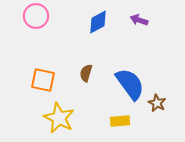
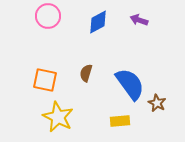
pink circle: moved 12 px right
orange square: moved 2 px right
yellow star: moved 1 px left, 1 px up
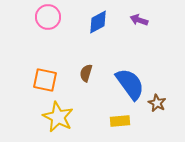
pink circle: moved 1 px down
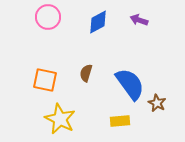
yellow star: moved 2 px right, 2 px down
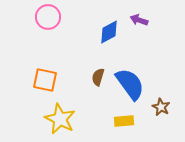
blue diamond: moved 11 px right, 10 px down
brown semicircle: moved 12 px right, 4 px down
brown star: moved 4 px right, 4 px down
yellow rectangle: moved 4 px right
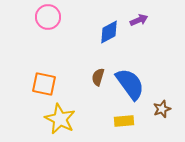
purple arrow: rotated 138 degrees clockwise
orange square: moved 1 px left, 4 px down
brown star: moved 1 px right, 2 px down; rotated 24 degrees clockwise
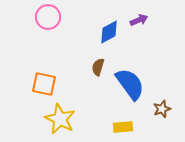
brown semicircle: moved 10 px up
yellow rectangle: moved 1 px left, 6 px down
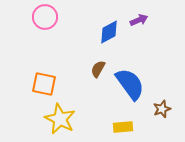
pink circle: moved 3 px left
brown semicircle: moved 2 px down; rotated 12 degrees clockwise
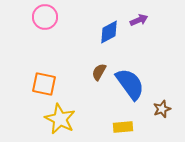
brown semicircle: moved 1 px right, 3 px down
